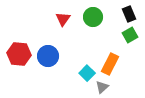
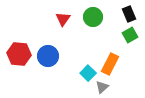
cyan square: moved 1 px right
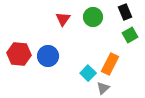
black rectangle: moved 4 px left, 2 px up
gray triangle: moved 1 px right, 1 px down
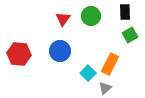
black rectangle: rotated 21 degrees clockwise
green circle: moved 2 px left, 1 px up
blue circle: moved 12 px right, 5 px up
gray triangle: moved 2 px right
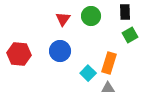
orange rectangle: moved 1 px left, 1 px up; rotated 10 degrees counterclockwise
gray triangle: moved 3 px right; rotated 40 degrees clockwise
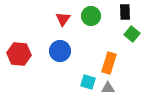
green square: moved 2 px right, 1 px up; rotated 21 degrees counterclockwise
cyan square: moved 9 px down; rotated 28 degrees counterclockwise
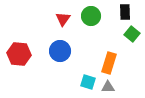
gray triangle: moved 1 px up
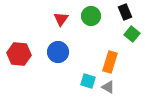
black rectangle: rotated 21 degrees counterclockwise
red triangle: moved 2 px left
blue circle: moved 2 px left, 1 px down
orange rectangle: moved 1 px right, 1 px up
cyan square: moved 1 px up
gray triangle: rotated 32 degrees clockwise
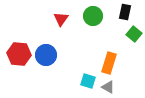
black rectangle: rotated 35 degrees clockwise
green circle: moved 2 px right
green square: moved 2 px right
blue circle: moved 12 px left, 3 px down
orange rectangle: moved 1 px left, 1 px down
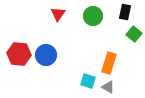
red triangle: moved 3 px left, 5 px up
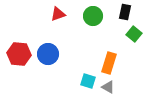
red triangle: rotated 35 degrees clockwise
blue circle: moved 2 px right, 1 px up
